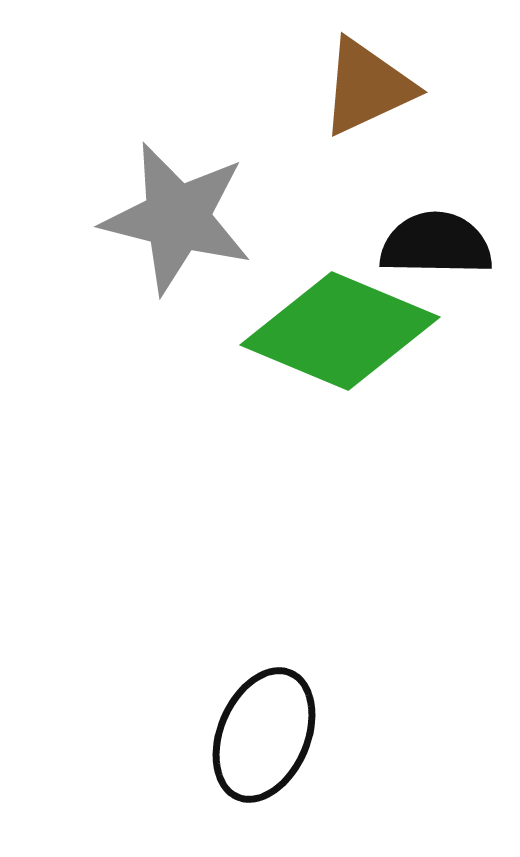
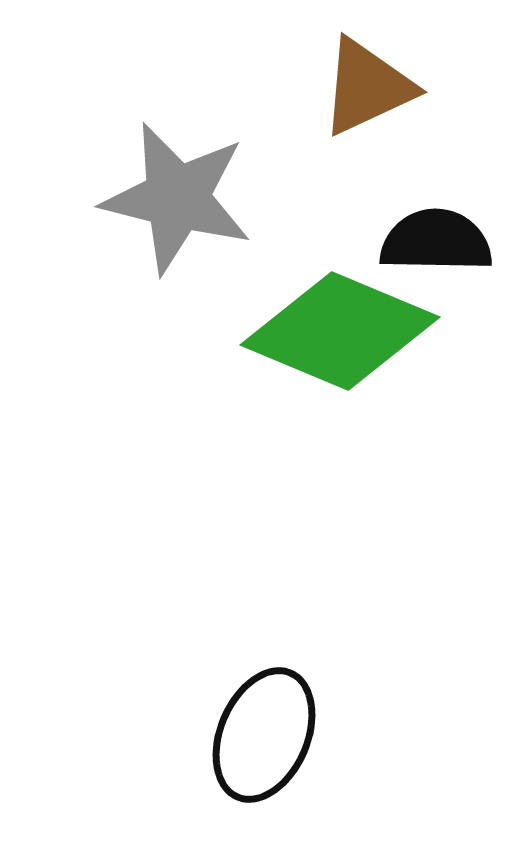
gray star: moved 20 px up
black semicircle: moved 3 px up
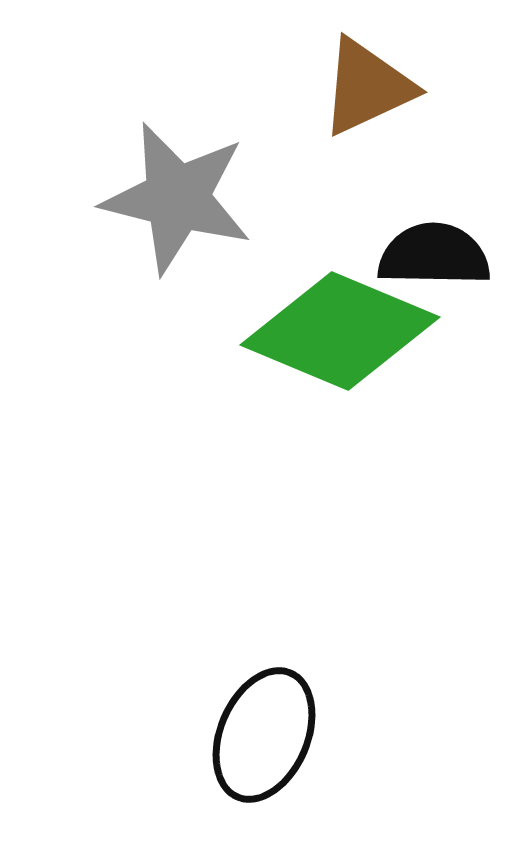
black semicircle: moved 2 px left, 14 px down
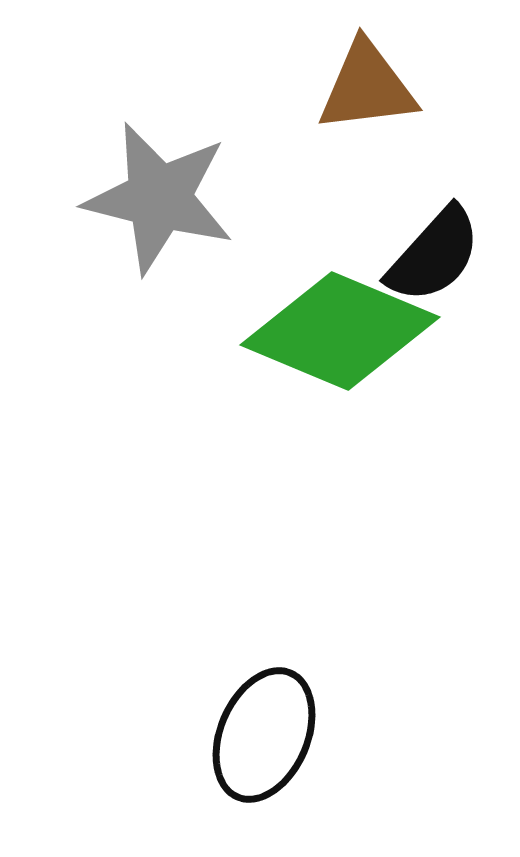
brown triangle: rotated 18 degrees clockwise
gray star: moved 18 px left
black semicircle: rotated 131 degrees clockwise
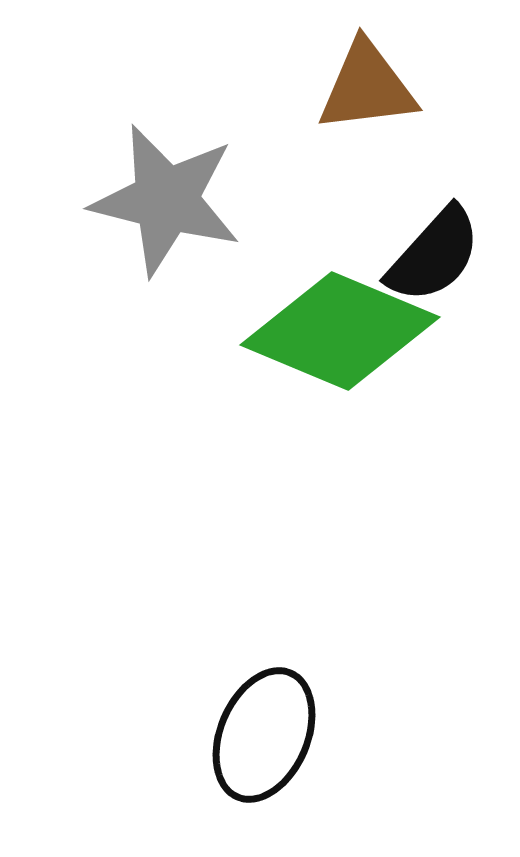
gray star: moved 7 px right, 2 px down
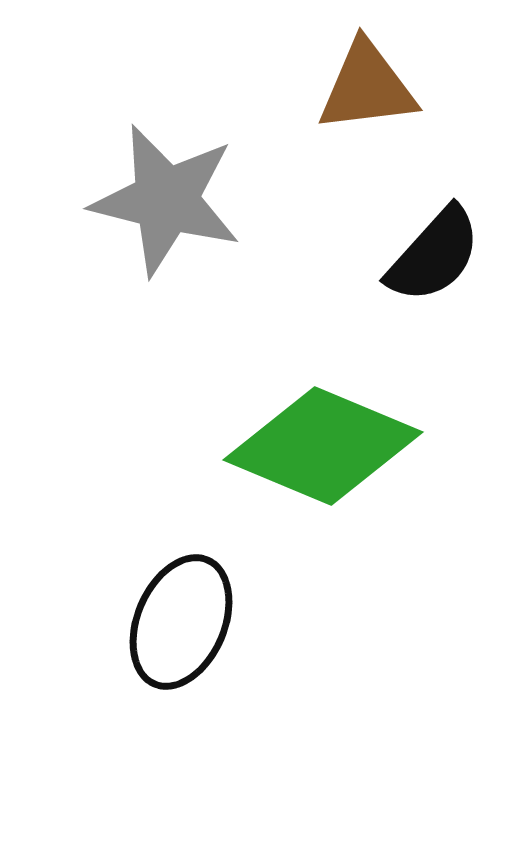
green diamond: moved 17 px left, 115 px down
black ellipse: moved 83 px left, 113 px up
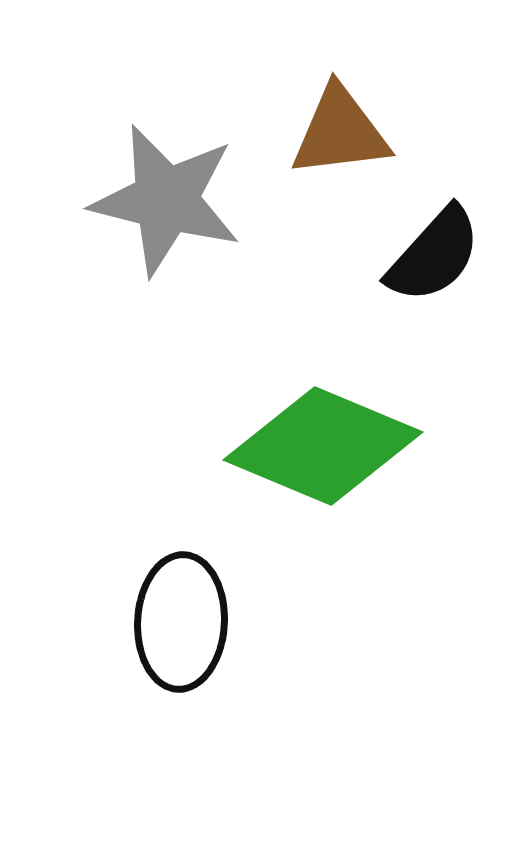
brown triangle: moved 27 px left, 45 px down
black ellipse: rotated 20 degrees counterclockwise
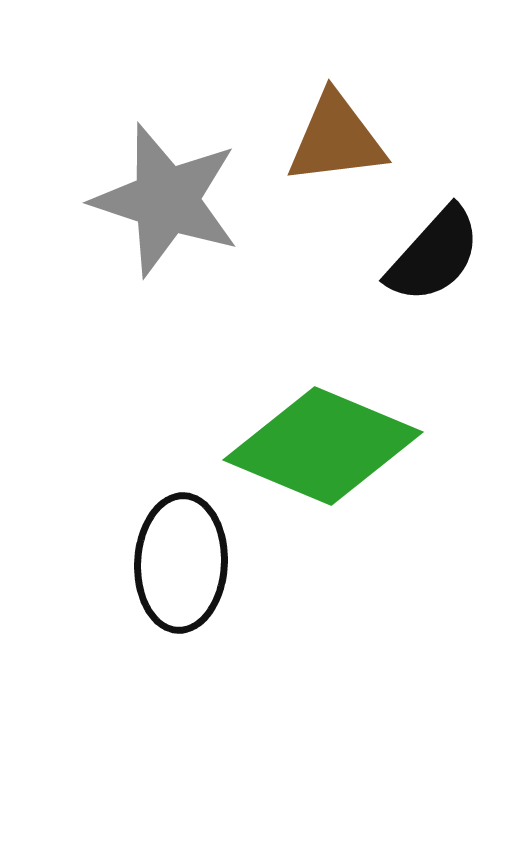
brown triangle: moved 4 px left, 7 px down
gray star: rotated 4 degrees clockwise
black ellipse: moved 59 px up
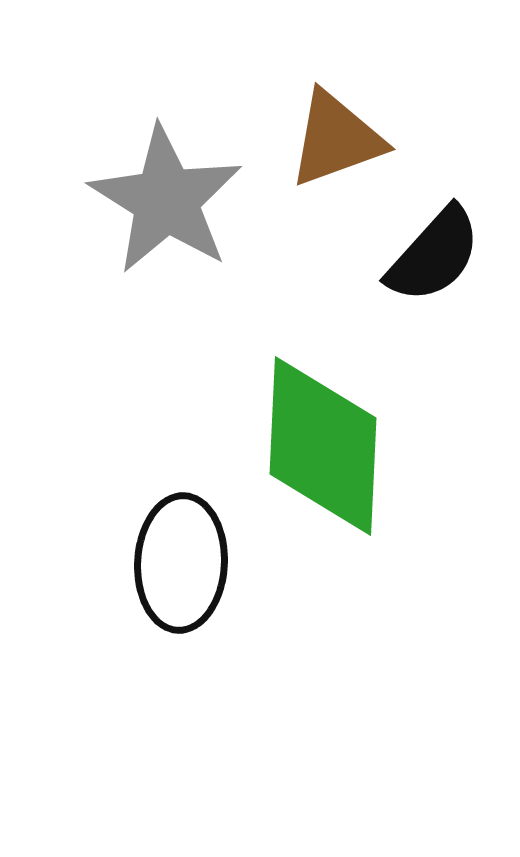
brown triangle: rotated 13 degrees counterclockwise
gray star: rotated 14 degrees clockwise
green diamond: rotated 70 degrees clockwise
